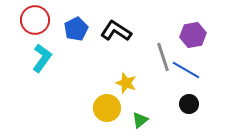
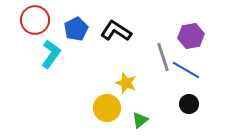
purple hexagon: moved 2 px left, 1 px down
cyan L-shape: moved 9 px right, 4 px up
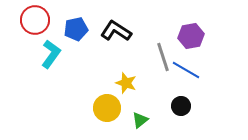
blue pentagon: rotated 15 degrees clockwise
black circle: moved 8 px left, 2 px down
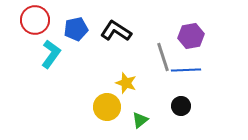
blue line: rotated 32 degrees counterclockwise
yellow circle: moved 1 px up
